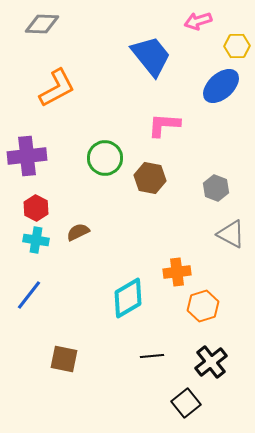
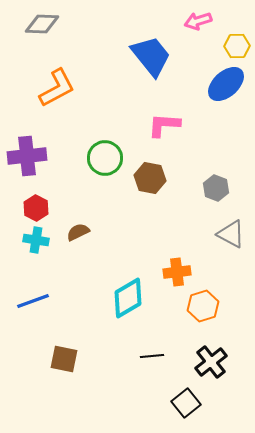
blue ellipse: moved 5 px right, 2 px up
blue line: moved 4 px right, 6 px down; rotated 32 degrees clockwise
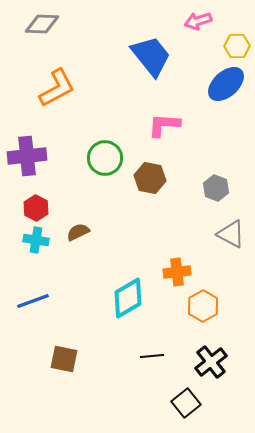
orange hexagon: rotated 12 degrees counterclockwise
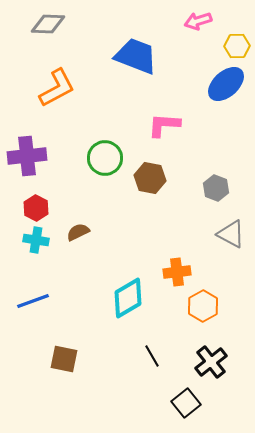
gray diamond: moved 6 px right
blue trapezoid: moved 15 px left; rotated 30 degrees counterclockwise
black line: rotated 65 degrees clockwise
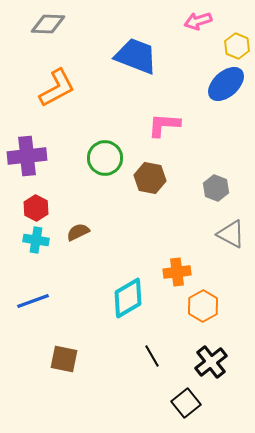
yellow hexagon: rotated 25 degrees clockwise
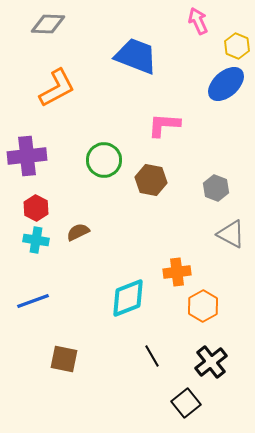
pink arrow: rotated 84 degrees clockwise
green circle: moved 1 px left, 2 px down
brown hexagon: moved 1 px right, 2 px down
cyan diamond: rotated 9 degrees clockwise
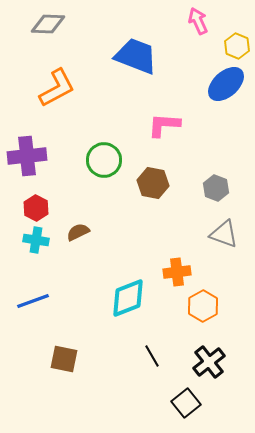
brown hexagon: moved 2 px right, 3 px down
gray triangle: moved 7 px left; rotated 8 degrees counterclockwise
black cross: moved 2 px left
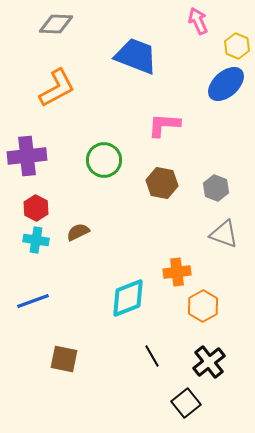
gray diamond: moved 8 px right
brown hexagon: moved 9 px right
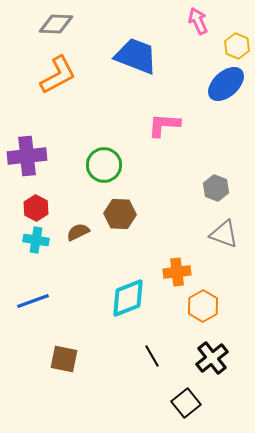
orange L-shape: moved 1 px right, 13 px up
green circle: moved 5 px down
brown hexagon: moved 42 px left, 31 px down; rotated 8 degrees counterclockwise
black cross: moved 3 px right, 4 px up
